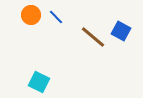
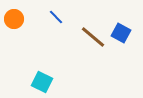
orange circle: moved 17 px left, 4 px down
blue square: moved 2 px down
cyan square: moved 3 px right
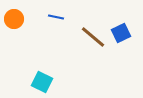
blue line: rotated 35 degrees counterclockwise
blue square: rotated 36 degrees clockwise
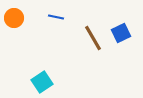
orange circle: moved 1 px up
brown line: moved 1 px down; rotated 20 degrees clockwise
cyan square: rotated 30 degrees clockwise
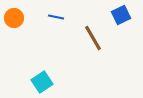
blue square: moved 18 px up
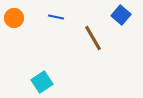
blue square: rotated 24 degrees counterclockwise
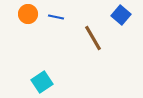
orange circle: moved 14 px right, 4 px up
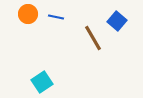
blue square: moved 4 px left, 6 px down
